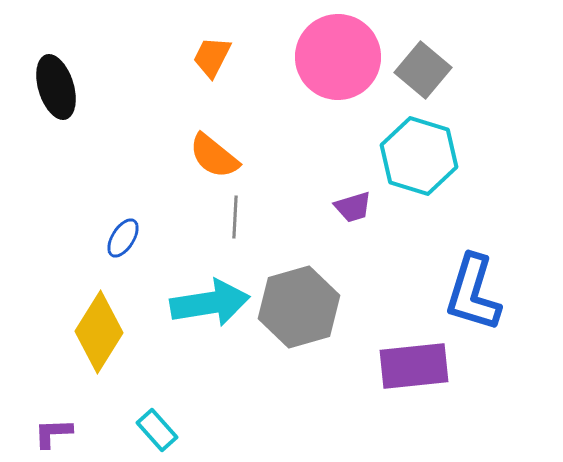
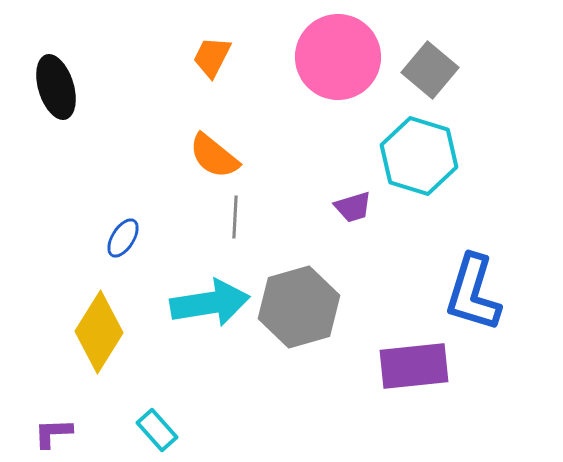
gray square: moved 7 px right
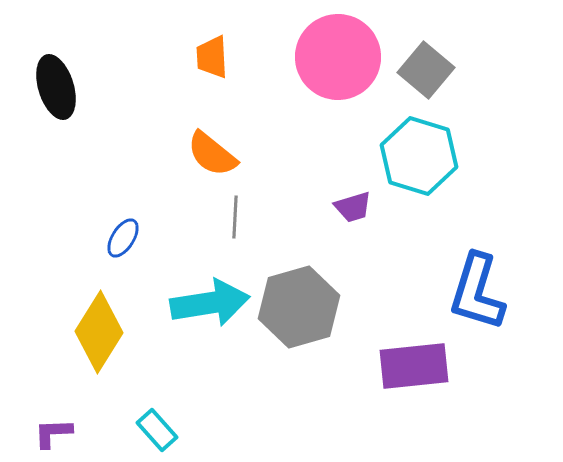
orange trapezoid: rotated 30 degrees counterclockwise
gray square: moved 4 px left
orange semicircle: moved 2 px left, 2 px up
blue L-shape: moved 4 px right, 1 px up
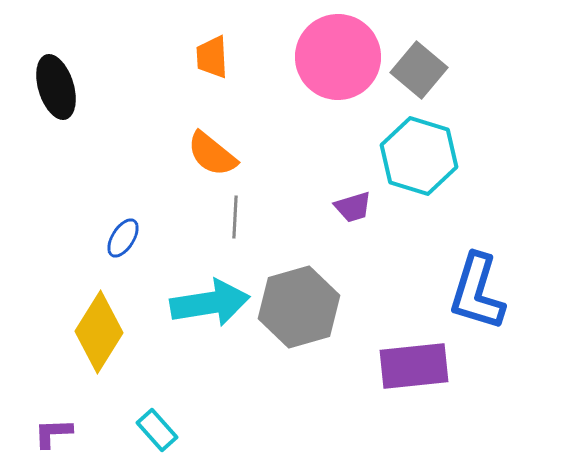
gray square: moved 7 px left
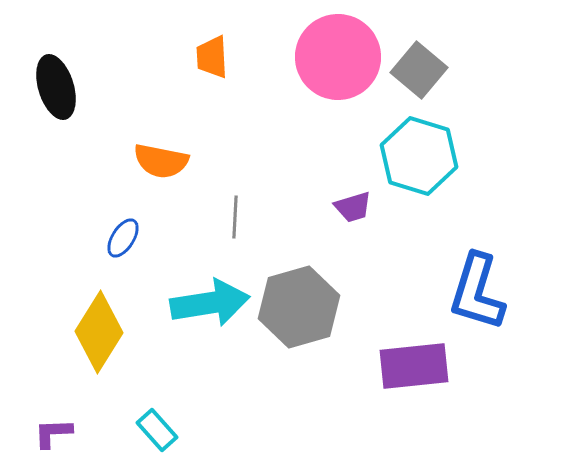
orange semicircle: moved 51 px left, 7 px down; rotated 28 degrees counterclockwise
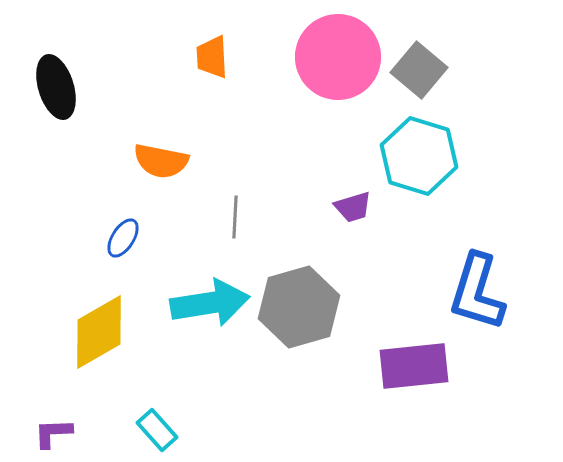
yellow diamond: rotated 28 degrees clockwise
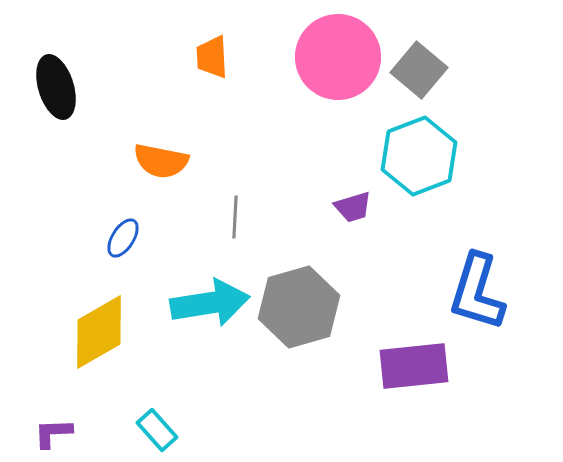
cyan hexagon: rotated 22 degrees clockwise
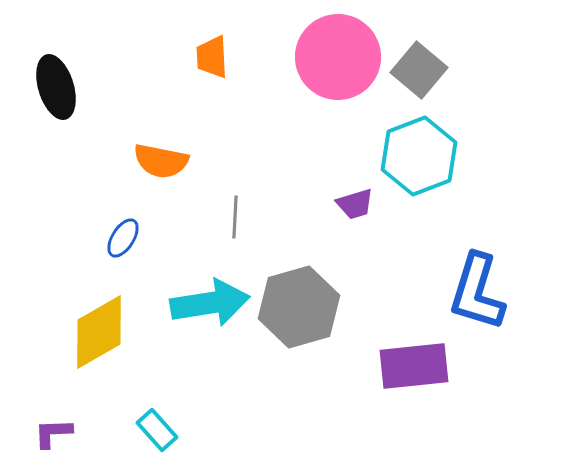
purple trapezoid: moved 2 px right, 3 px up
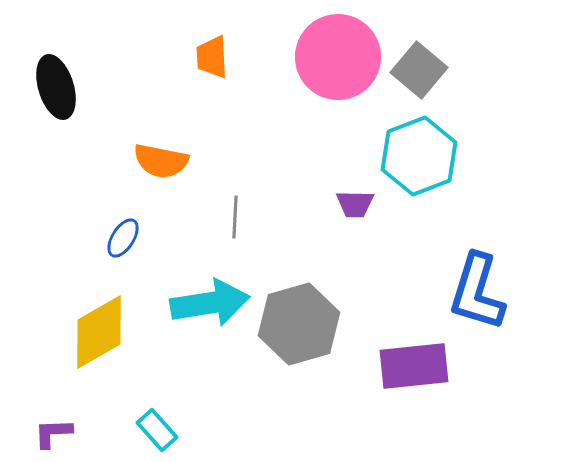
purple trapezoid: rotated 18 degrees clockwise
gray hexagon: moved 17 px down
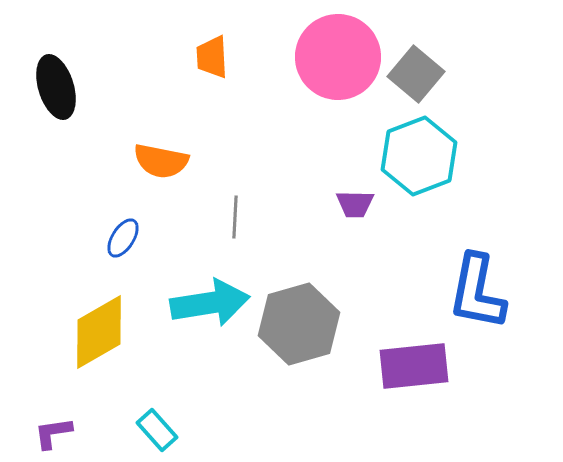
gray square: moved 3 px left, 4 px down
blue L-shape: rotated 6 degrees counterclockwise
purple L-shape: rotated 6 degrees counterclockwise
